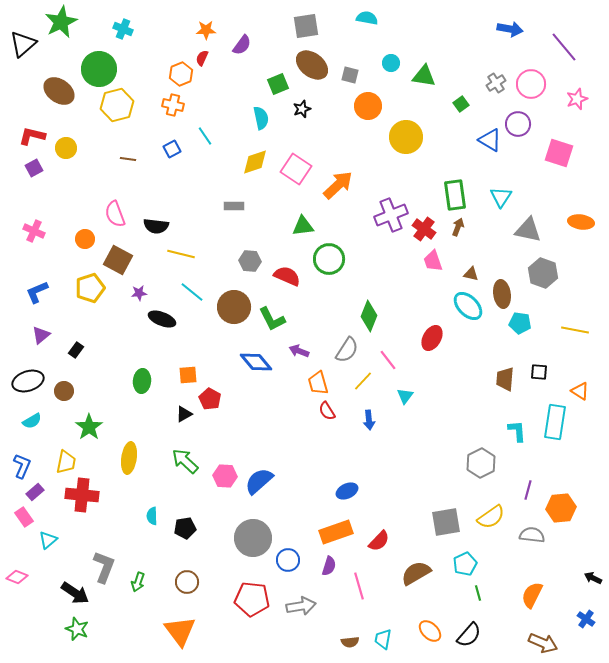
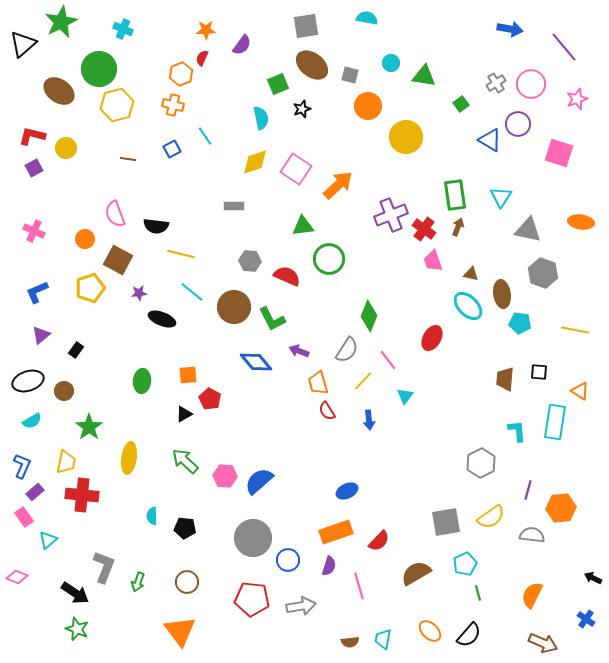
black pentagon at (185, 528): rotated 15 degrees clockwise
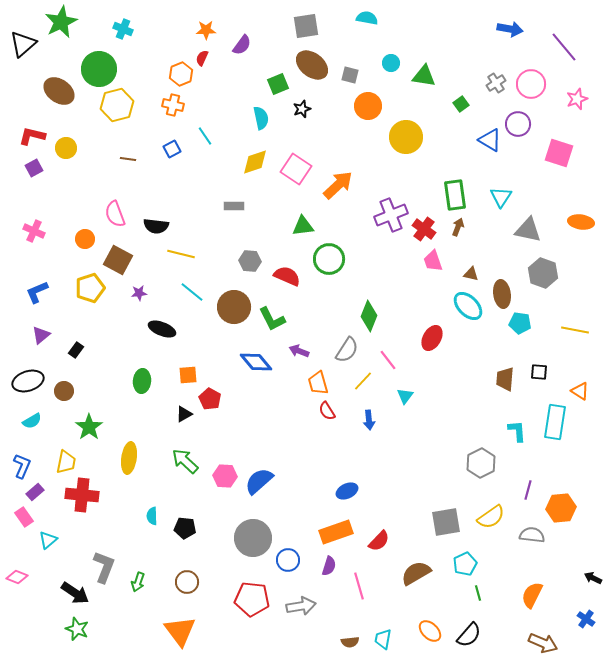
black ellipse at (162, 319): moved 10 px down
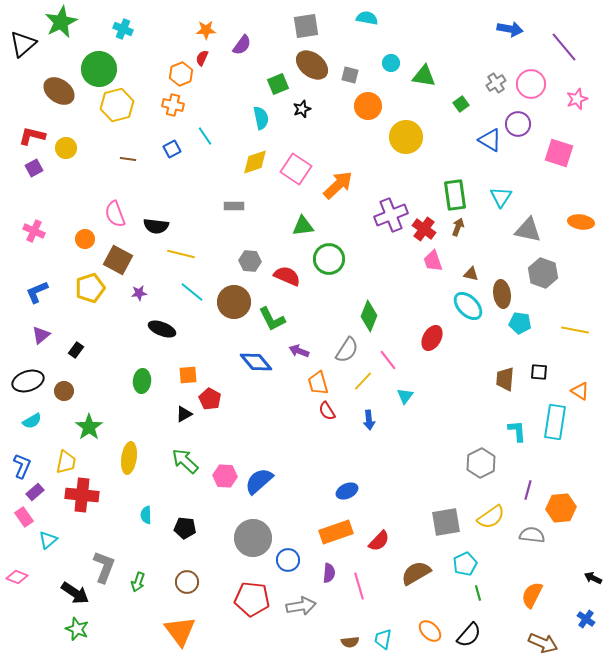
brown circle at (234, 307): moved 5 px up
cyan semicircle at (152, 516): moved 6 px left, 1 px up
purple semicircle at (329, 566): moved 7 px down; rotated 12 degrees counterclockwise
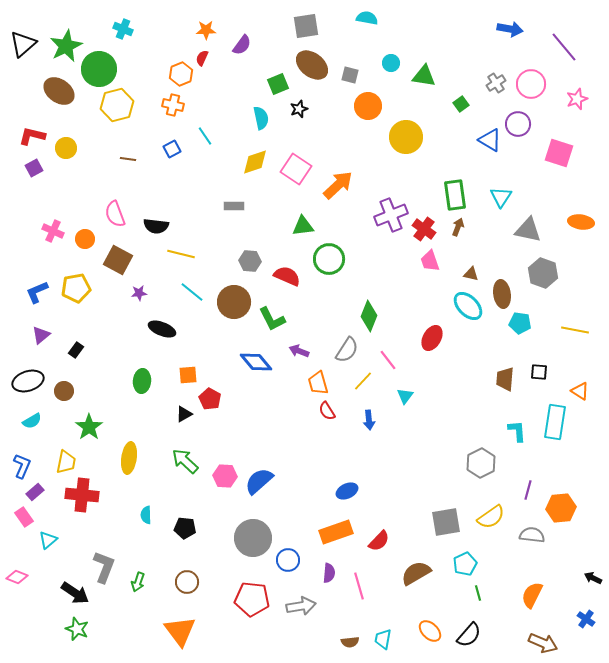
green star at (61, 22): moved 5 px right, 24 px down
black star at (302, 109): moved 3 px left
pink cross at (34, 231): moved 19 px right
pink trapezoid at (433, 261): moved 3 px left
yellow pentagon at (90, 288): moved 14 px left; rotated 8 degrees clockwise
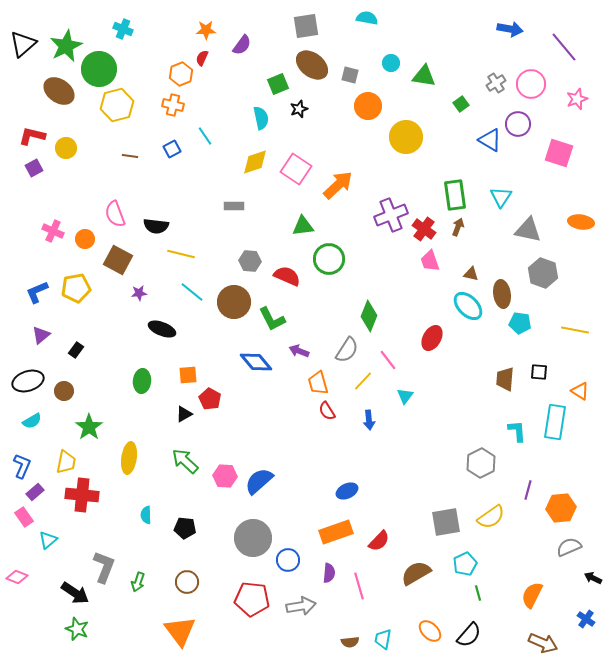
brown line at (128, 159): moved 2 px right, 3 px up
gray semicircle at (532, 535): moved 37 px right, 12 px down; rotated 30 degrees counterclockwise
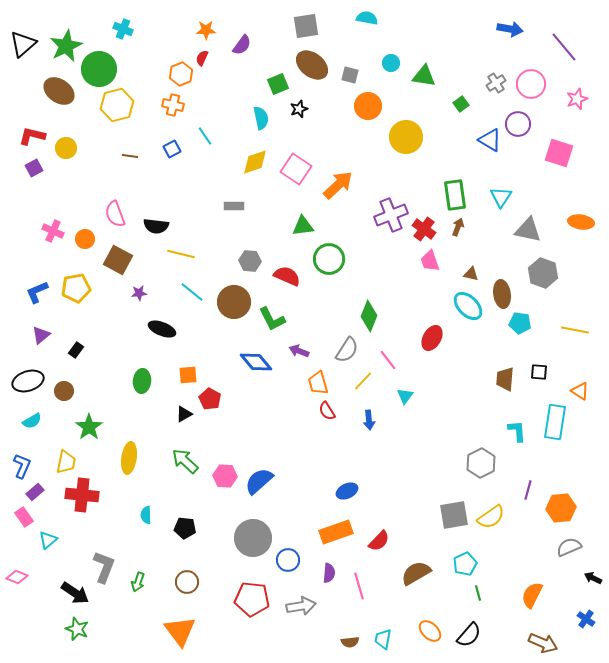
gray square at (446, 522): moved 8 px right, 7 px up
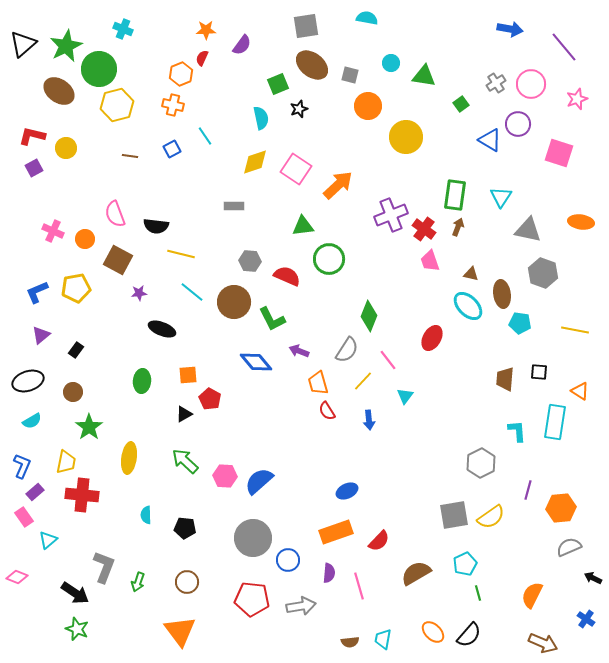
green rectangle at (455, 195): rotated 16 degrees clockwise
brown circle at (64, 391): moved 9 px right, 1 px down
orange ellipse at (430, 631): moved 3 px right, 1 px down
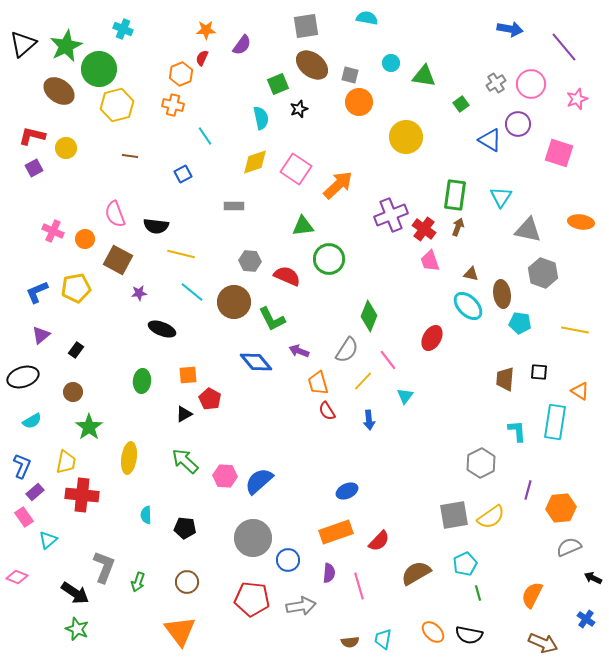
orange circle at (368, 106): moved 9 px left, 4 px up
blue square at (172, 149): moved 11 px right, 25 px down
black ellipse at (28, 381): moved 5 px left, 4 px up
black semicircle at (469, 635): rotated 60 degrees clockwise
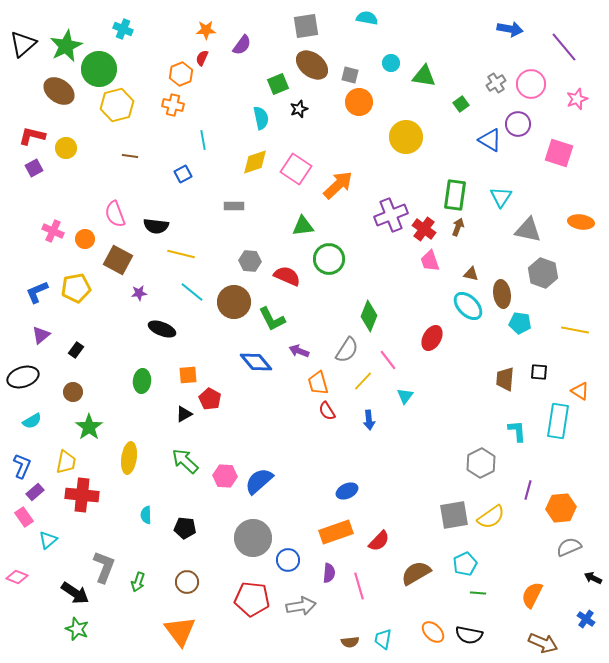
cyan line at (205, 136): moved 2 px left, 4 px down; rotated 24 degrees clockwise
cyan rectangle at (555, 422): moved 3 px right, 1 px up
green line at (478, 593): rotated 70 degrees counterclockwise
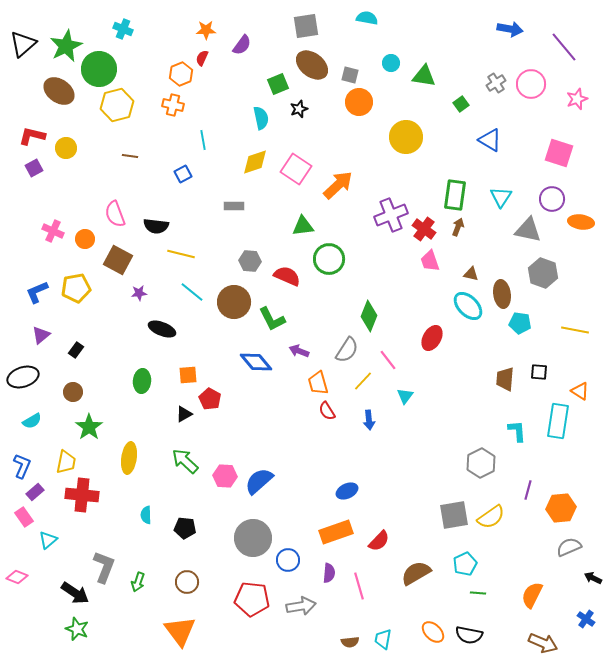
purple circle at (518, 124): moved 34 px right, 75 px down
